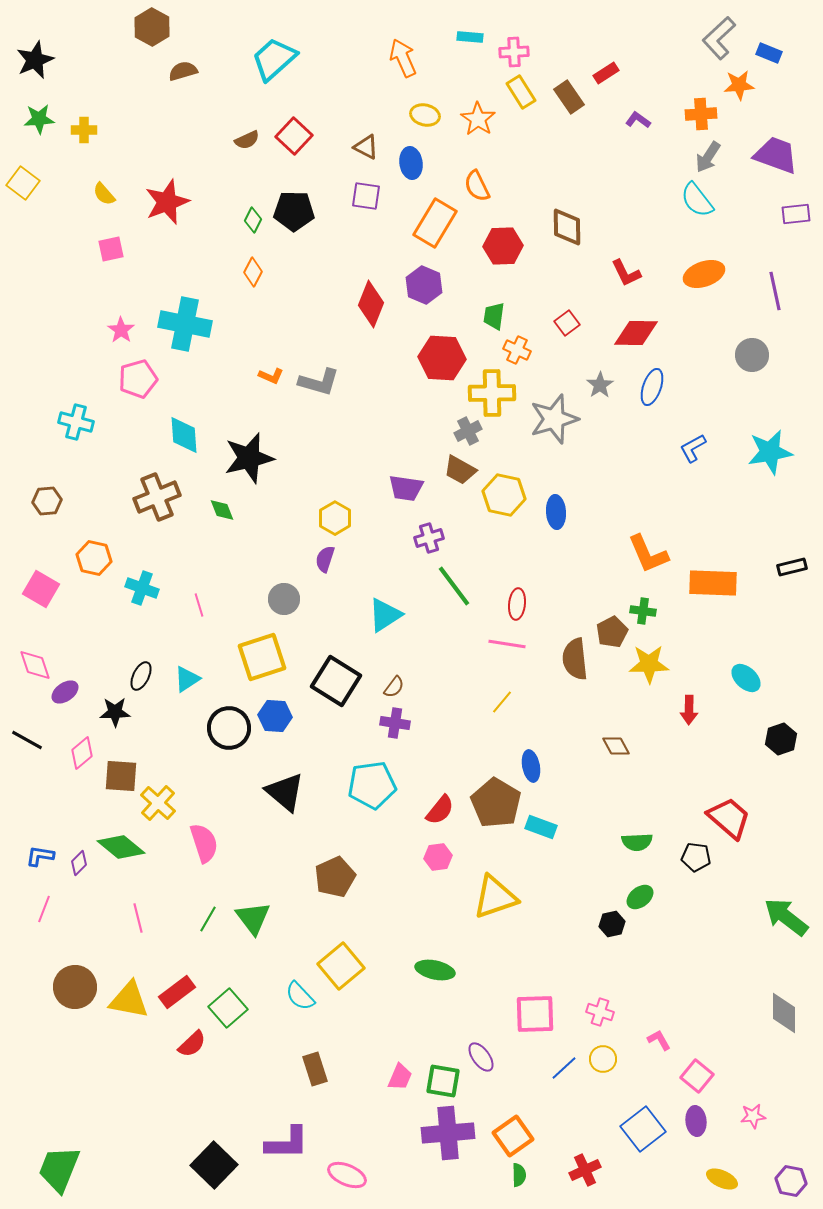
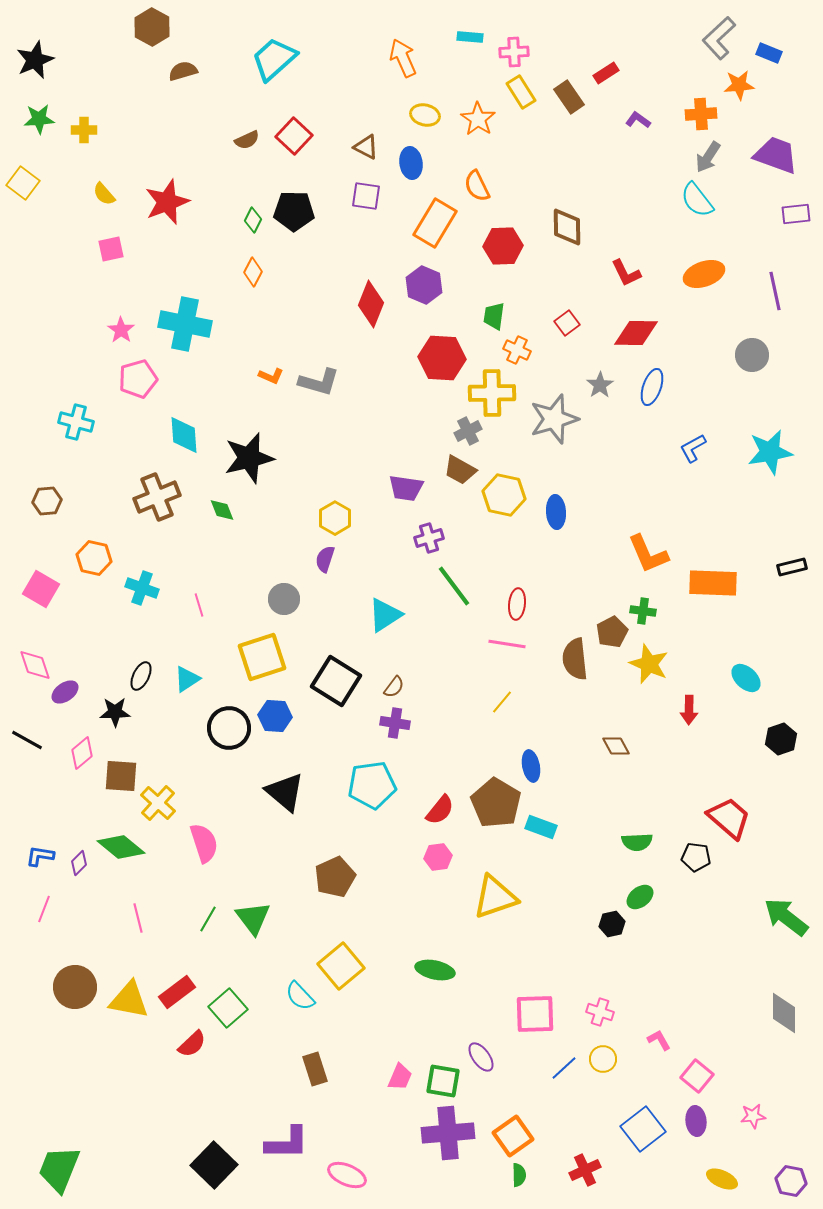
yellow star at (649, 664): rotated 24 degrees clockwise
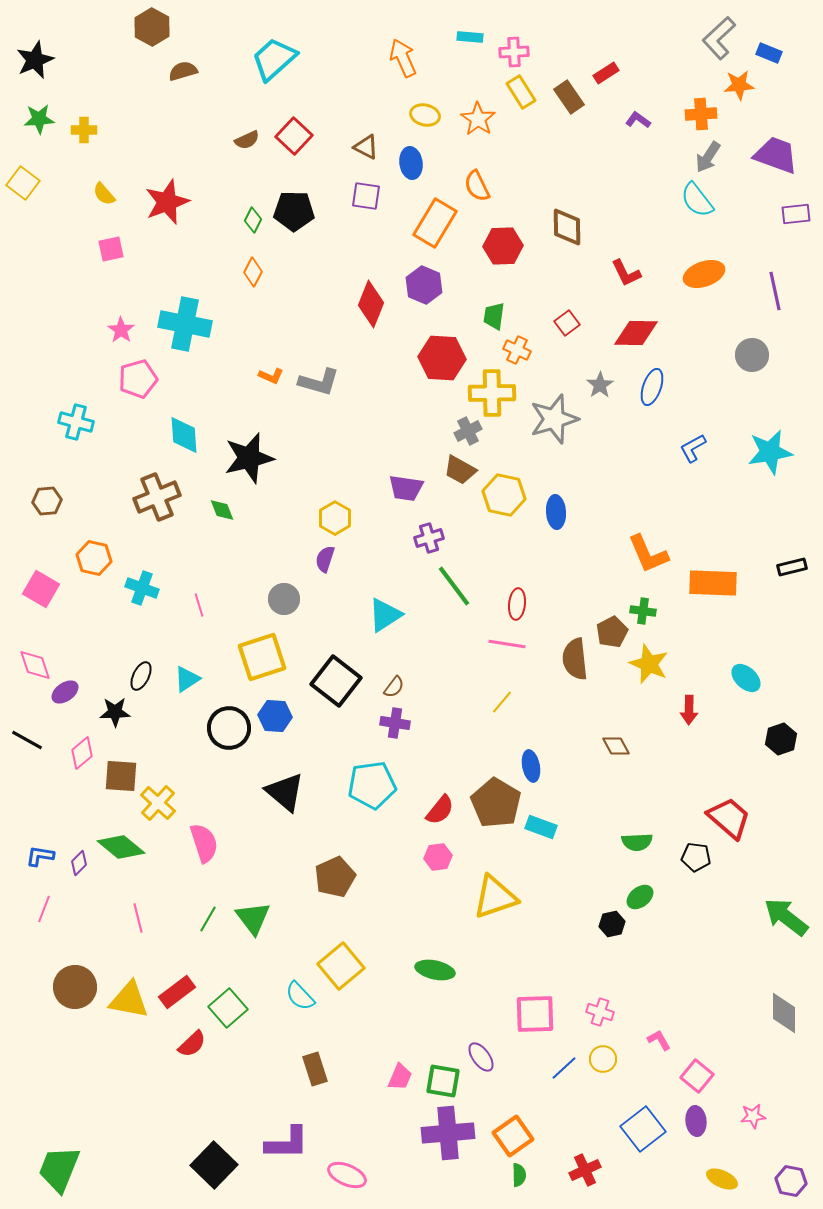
black square at (336, 681): rotated 6 degrees clockwise
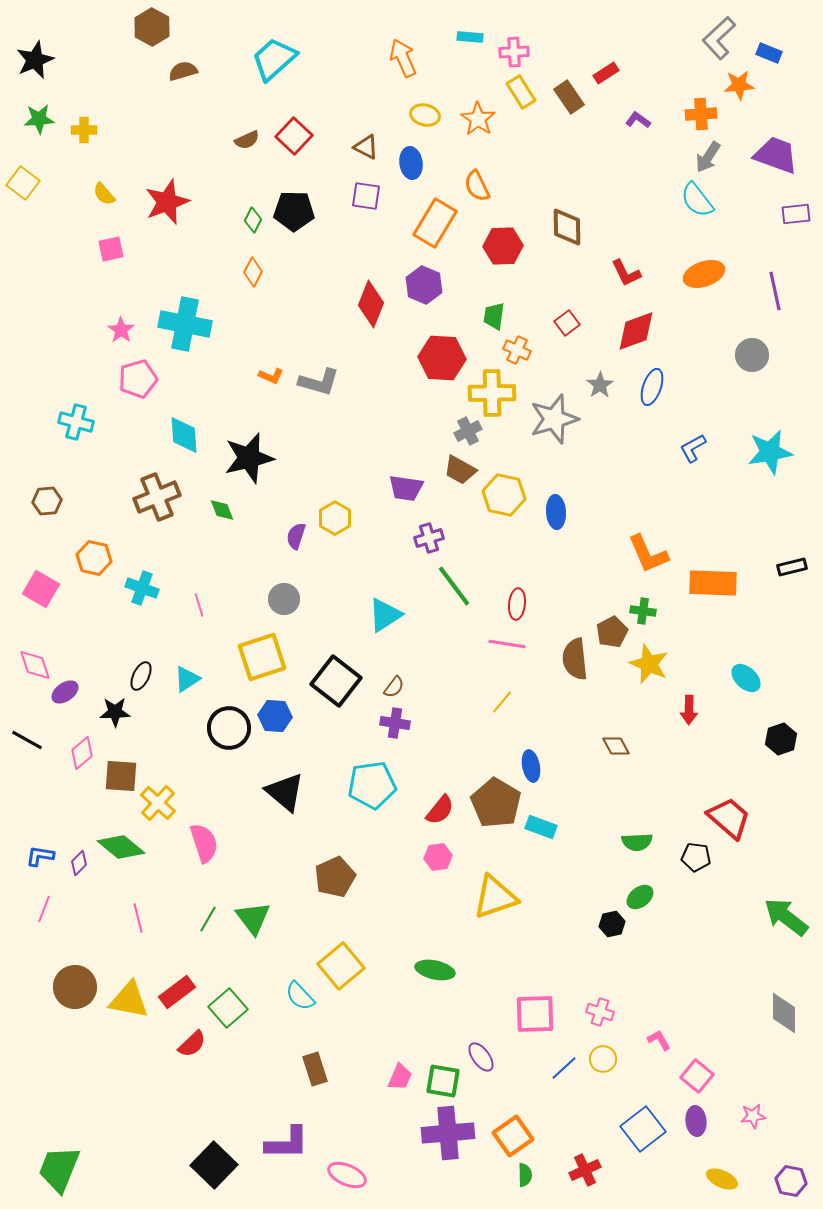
red diamond at (636, 333): moved 2 px up; rotated 21 degrees counterclockwise
purple semicircle at (325, 559): moved 29 px left, 23 px up
green semicircle at (519, 1175): moved 6 px right
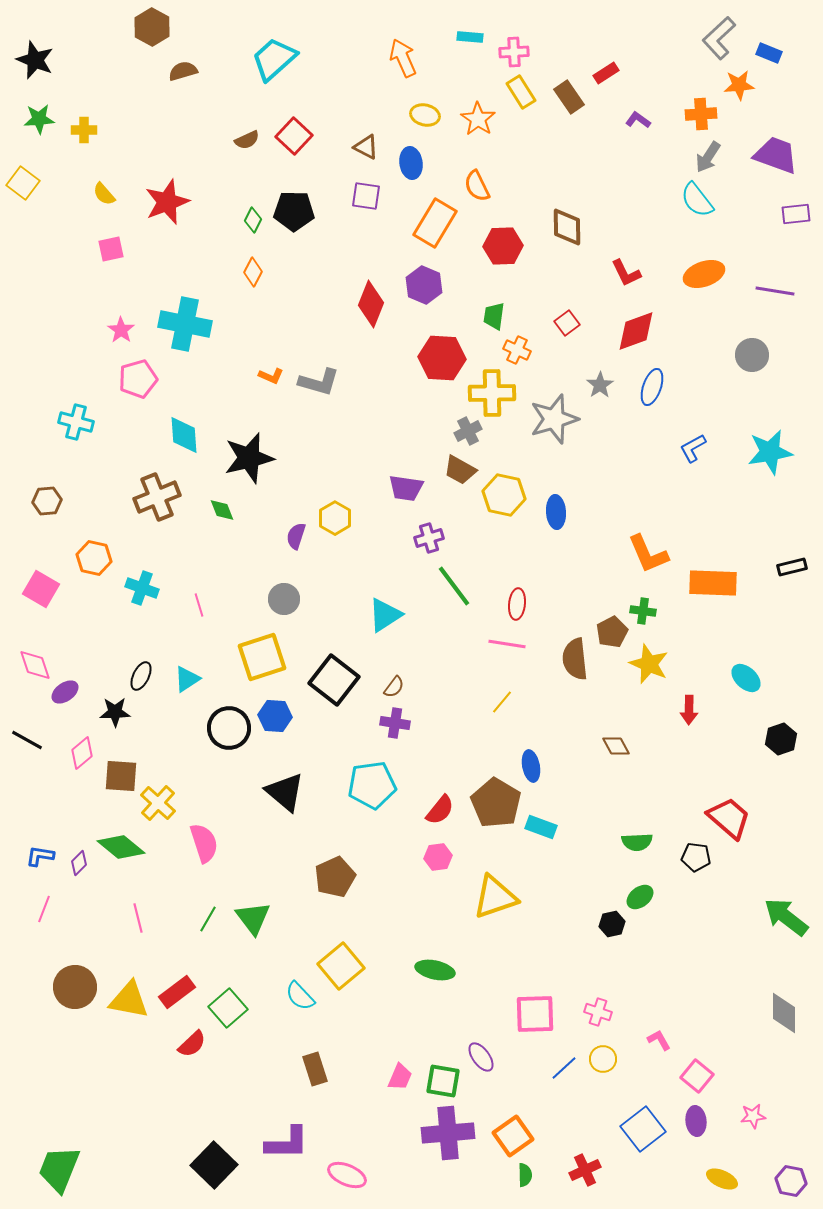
black star at (35, 60): rotated 27 degrees counterclockwise
purple line at (775, 291): rotated 69 degrees counterclockwise
black square at (336, 681): moved 2 px left, 1 px up
pink cross at (600, 1012): moved 2 px left
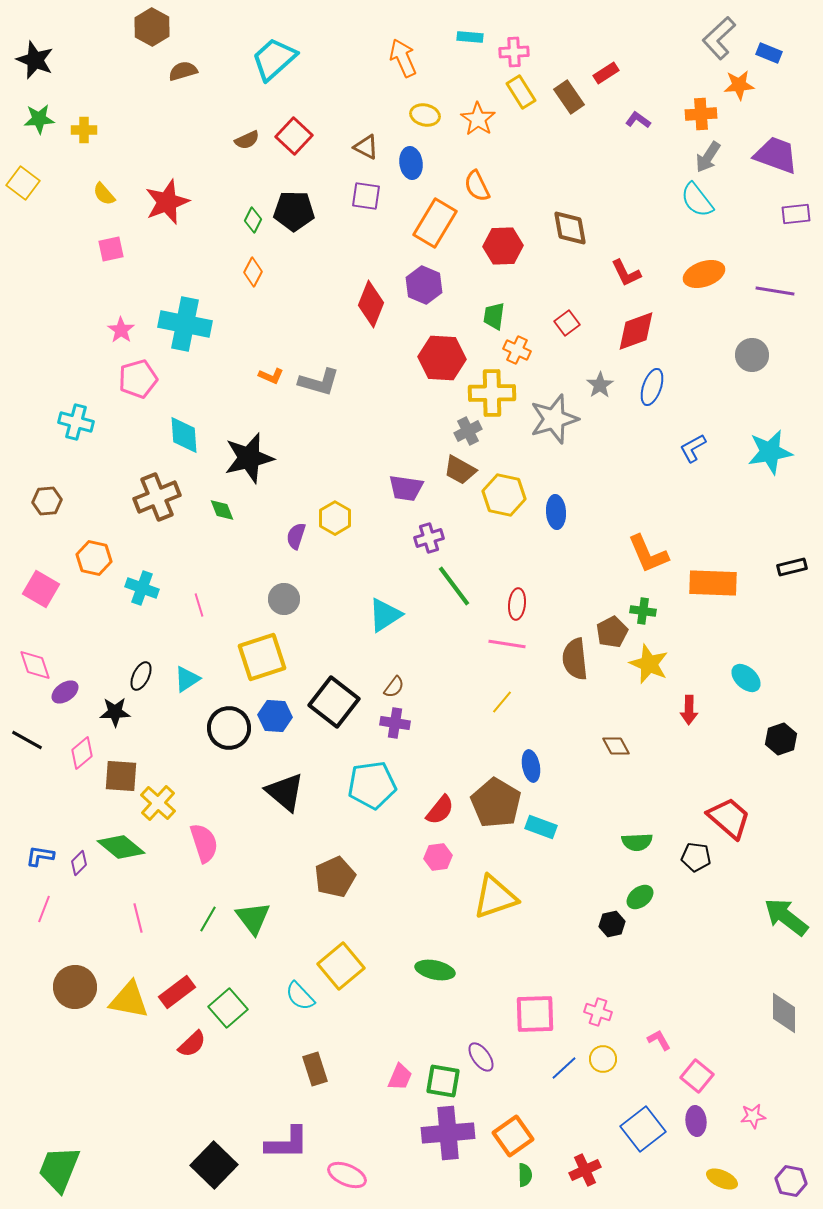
brown diamond at (567, 227): moved 3 px right, 1 px down; rotated 9 degrees counterclockwise
black square at (334, 680): moved 22 px down
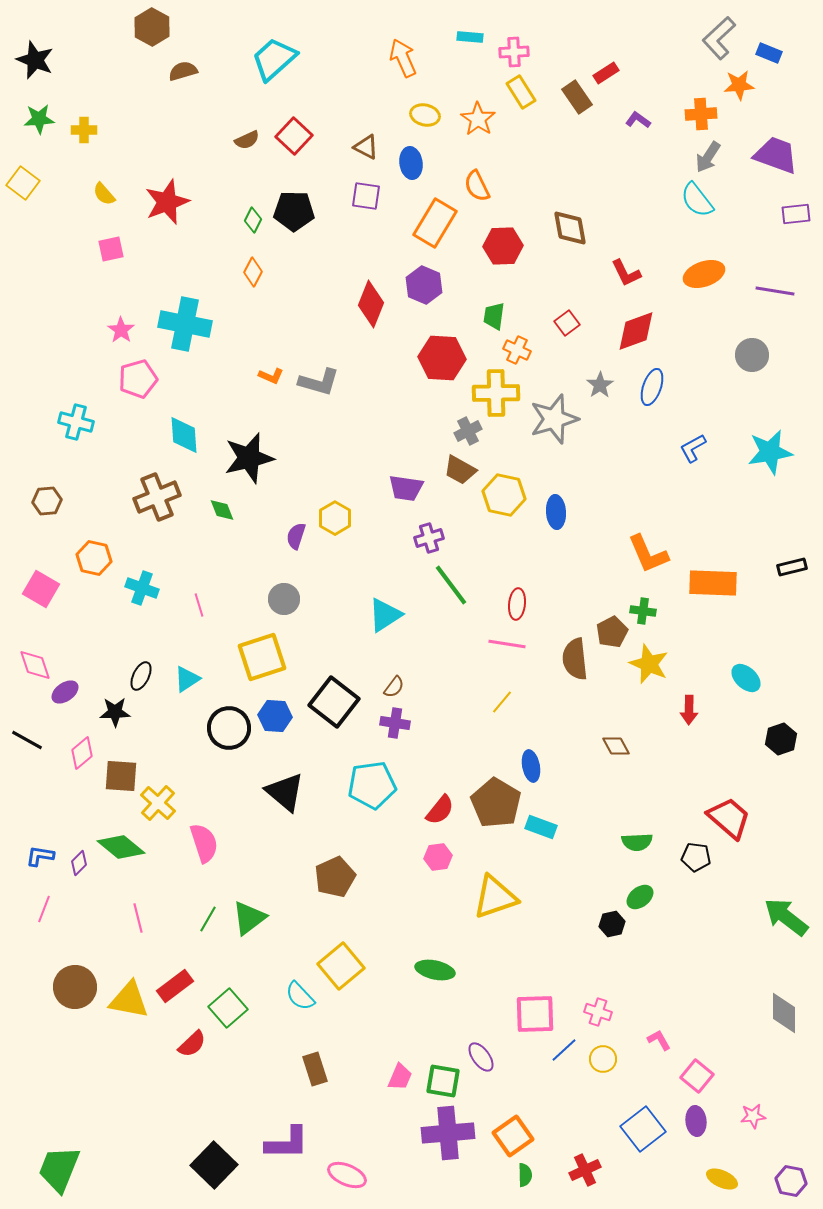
brown rectangle at (569, 97): moved 8 px right
yellow cross at (492, 393): moved 4 px right
green line at (454, 586): moved 3 px left, 1 px up
green triangle at (253, 918): moved 4 px left; rotated 30 degrees clockwise
red rectangle at (177, 992): moved 2 px left, 6 px up
blue line at (564, 1068): moved 18 px up
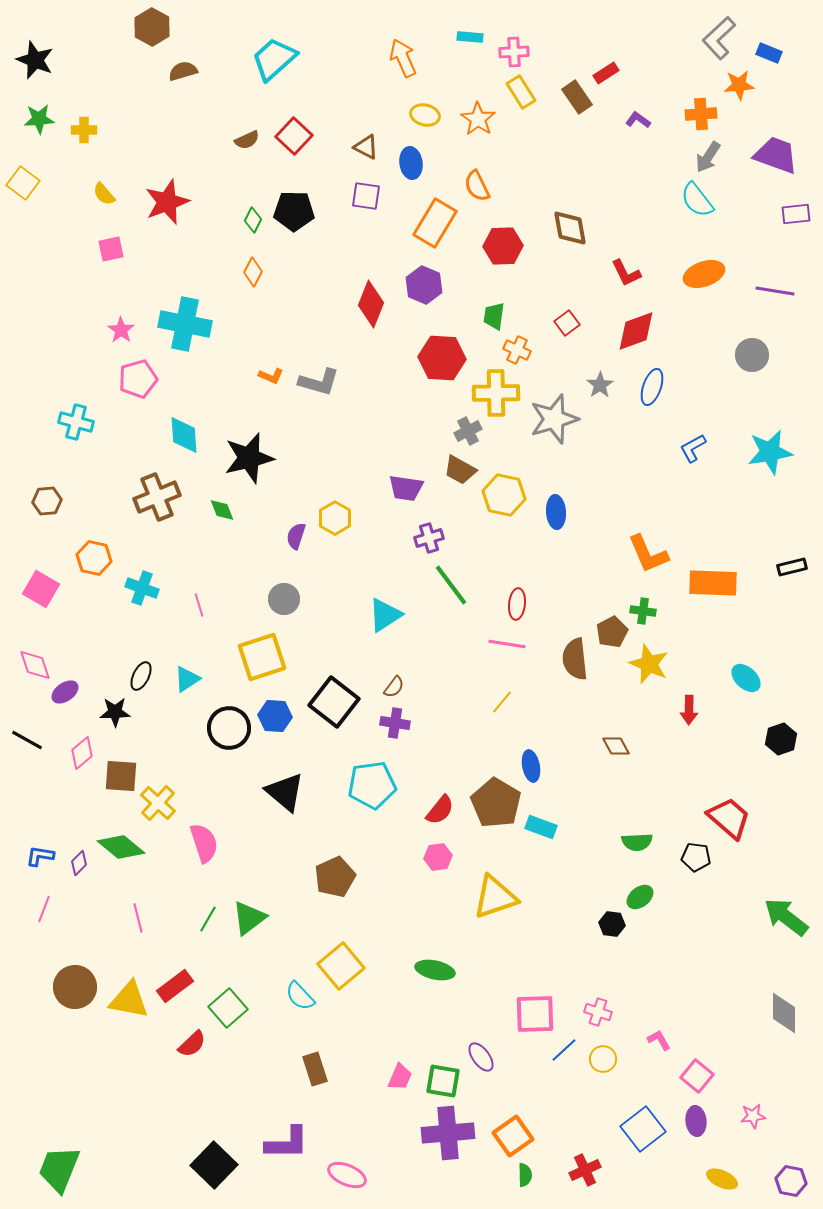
black hexagon at (612, 924): rotated 20 degrees clockwise
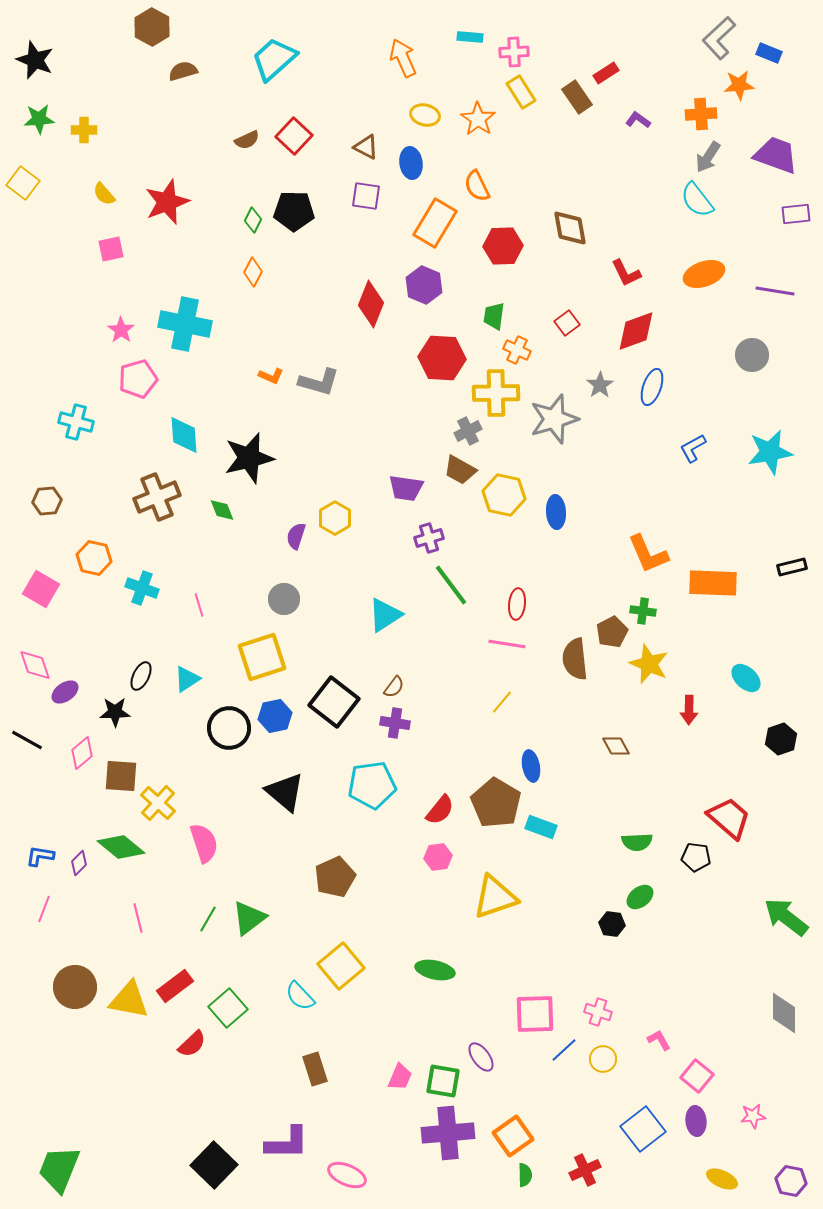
blue hexagon at (275, 716): rotated 16 degrees counterclockwise
